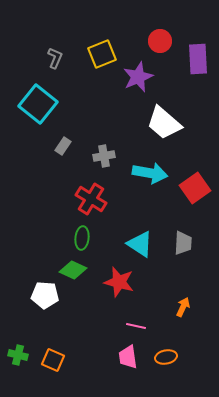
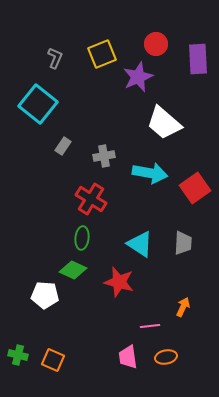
red circle: moved 4 px left, 3 px down
pink line: moved 14 px right; rotated 18 degrees counterclockwise
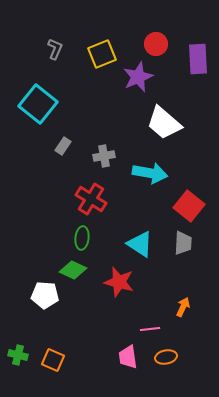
gray L-shape: moved 9 px up
red square: moved 6 px left, 18 px down; rotated 16 degrees counterclockwise
pink line: moved 3 px down
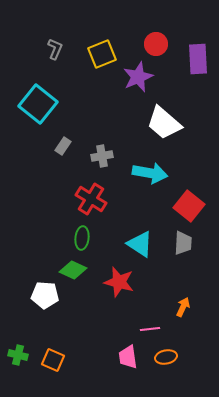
gray cross: moved 2 px left
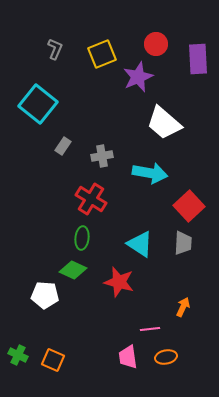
red square: rotated 8 degrees clockwise
green cross: rotated 12 degrees clockwise
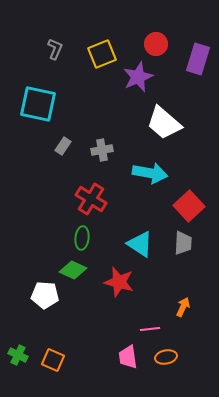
purple rectangle: rotated 20 degrees clockwise
cyan square: rotated 27 degrees counterclockwise
gray cross: moved 6 px up
